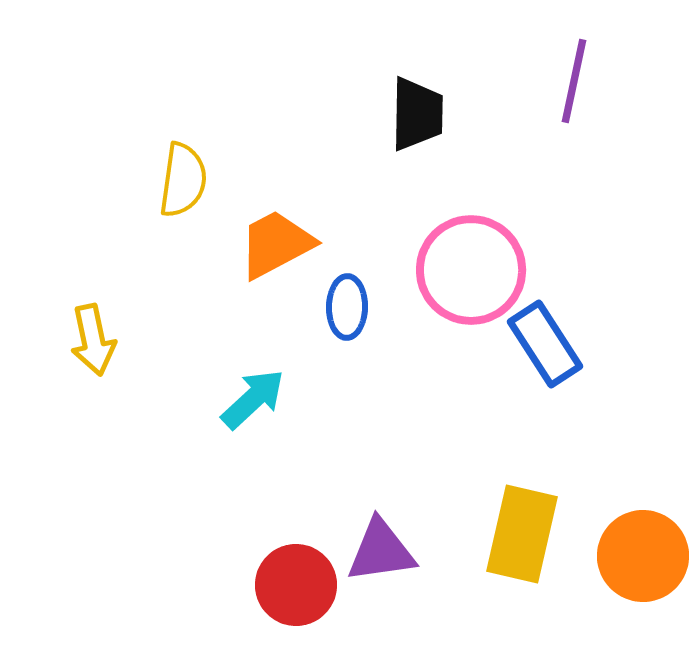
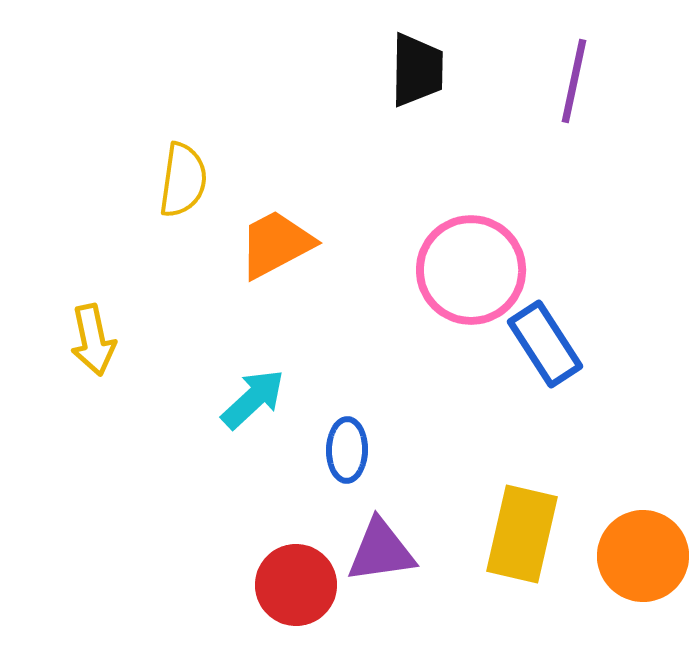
black trapezoid: moved 44 px up
blue ellipse: moved 143 px down
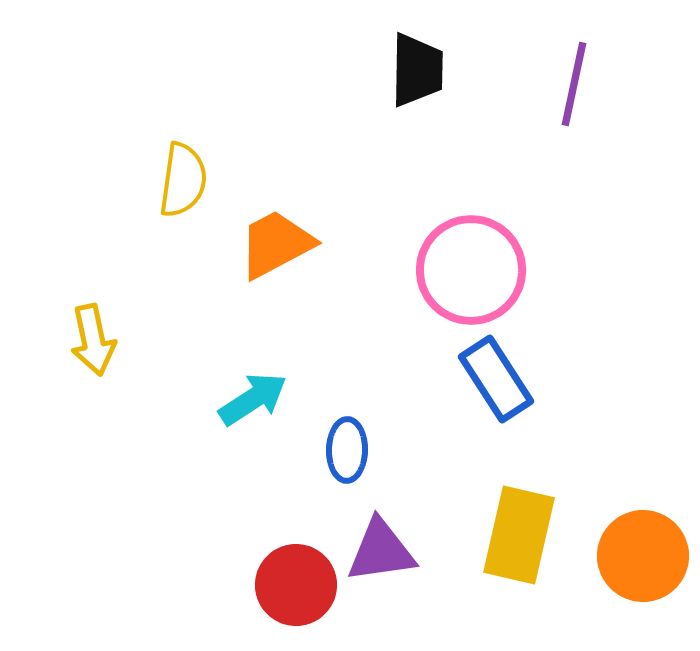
purple line: moved 3 px down
blue rectangle: moved 49 px left, 35 px down
cyan arrow: rotated 10 degrees clockwise
yellow rectangle: moved 3 px left, 1 px down
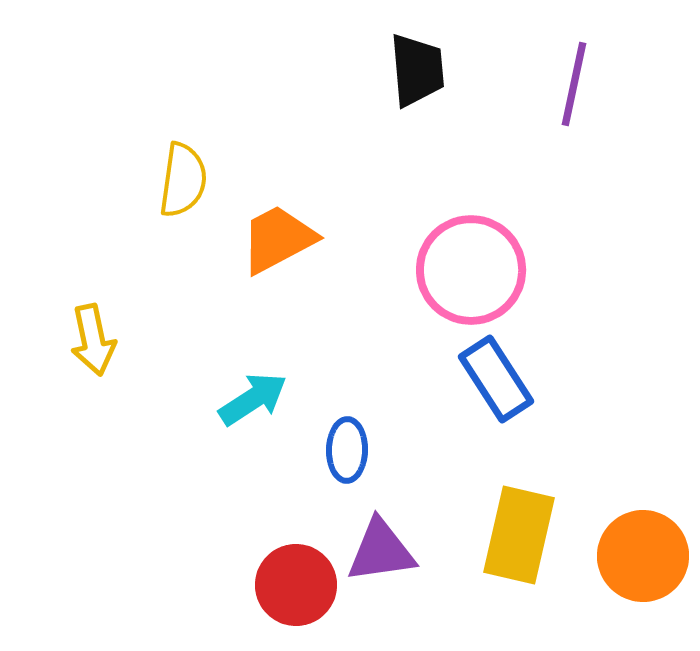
black trapezoid: rotated 6 degrees counterclockwise
orange trapezoid: moved 2 px right, 5 px up
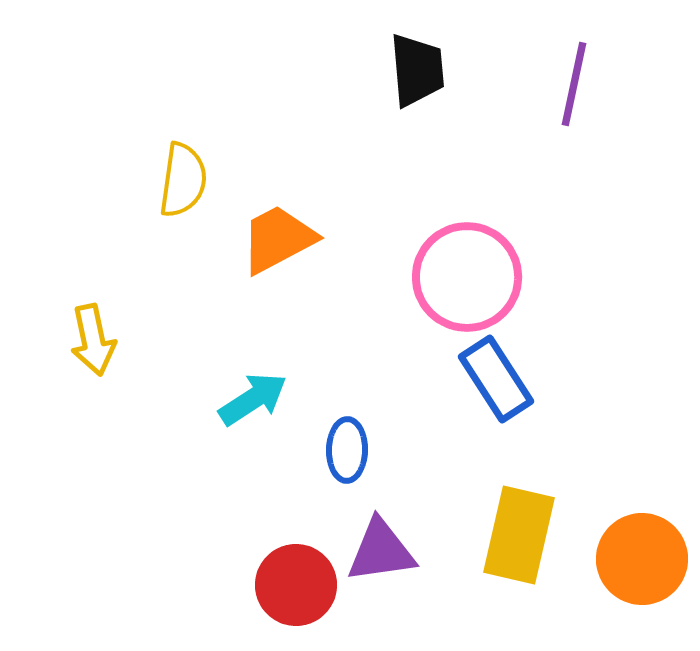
pink circle: moved 4 px left, 7 px down
orange circle: moved 1 px left, 3 px down
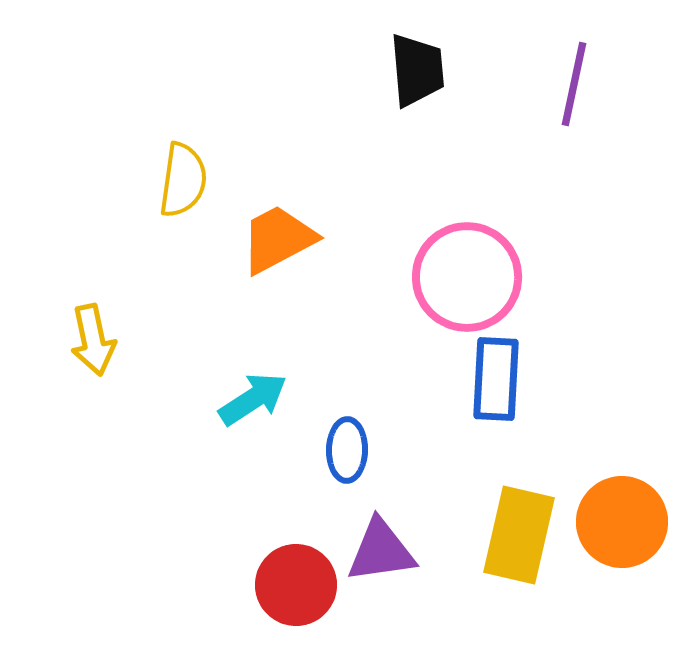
blue rectangle: rotated 36 degrees clockwise
orange circle: moved 20 px left, 37 px up
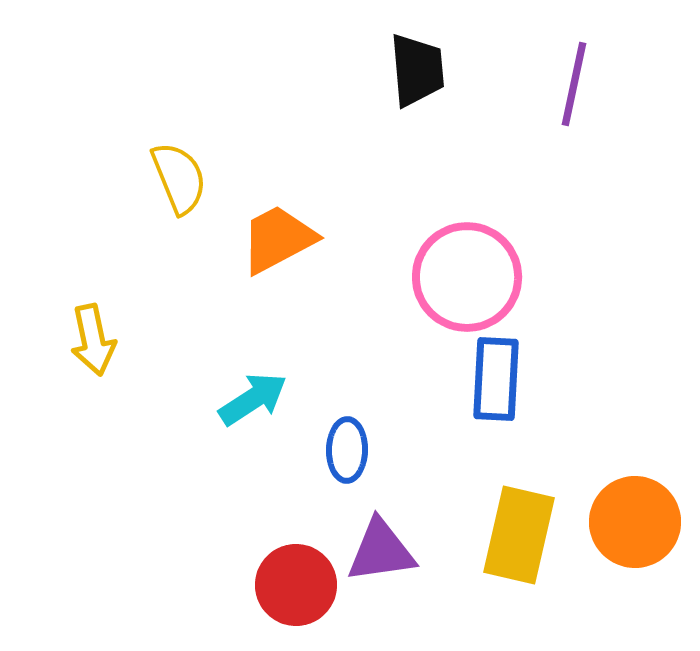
yellow semicircle: moved 4 px left, 2 px up; rotated 30 degrees counterclockwise
orange circle: moved 13 px right
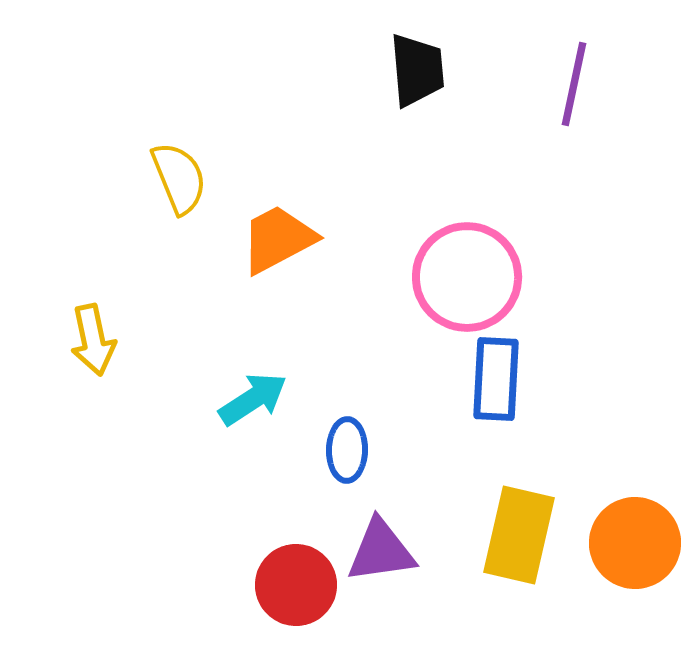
orange circle: moved 21 px down
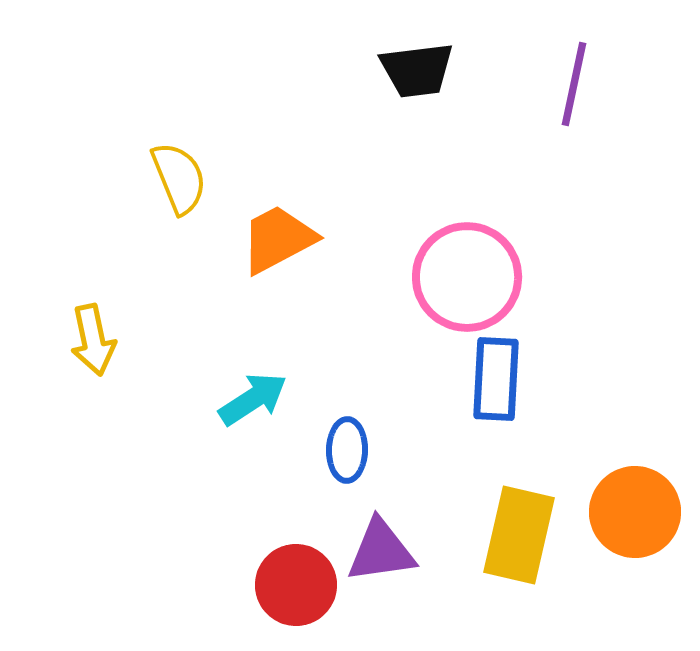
black trapezoid: rotated 88 degrees clockwise
orange circle: moved 31 px up
